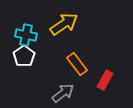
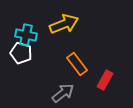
yellow arrow: rotated 12 degrees clockwise
white pentagon: moved 3 px left, 3 px up; rotated 20 degrees counterclockwise
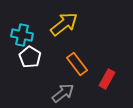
yellow arrow: rotated 16 degrees counterclockwise
cyan cross: moved 4 px left
white pentagon: moved 9 px right, 4 px down; rotated 15 degrees clockwise
red rectangle: moved 2 px right, 1 px up
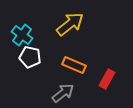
yellow arrow: moved 6 px right
cyan cross: rotated 25 degrees clockwise
white pentagon: rotated 20 degrees counterclockwise
orange rectangle: moved 3 px left, 1 px down; rotated 30 degrees counterclockwise
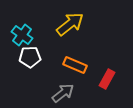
white pentagon: rotated 15 degrees counterclockwise
orange rectangle: moved 1 px right
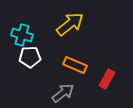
cyan cross: rotated 20 degrees counterclockwise
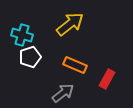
white pentagon: rotated 15 degrees counterclockwise
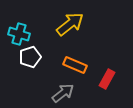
cyan cross: moved 3 px left, 1 px up
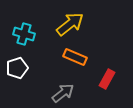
cyan cross: moved 5 px right
white pentagon: moved 13 px left, 11 px down
orange rectangle: moved 8 px up
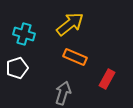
gray arrow: rotated 35 degrees counterclockwise
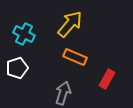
yellow arrow: rotated 12 degrees counterclockwise
cyan cross: rotated 10 degrees clockwise
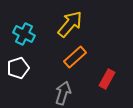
orange rectangle: rotated 65 degrees counterclockwise
white pentagon: moved 1 px right
